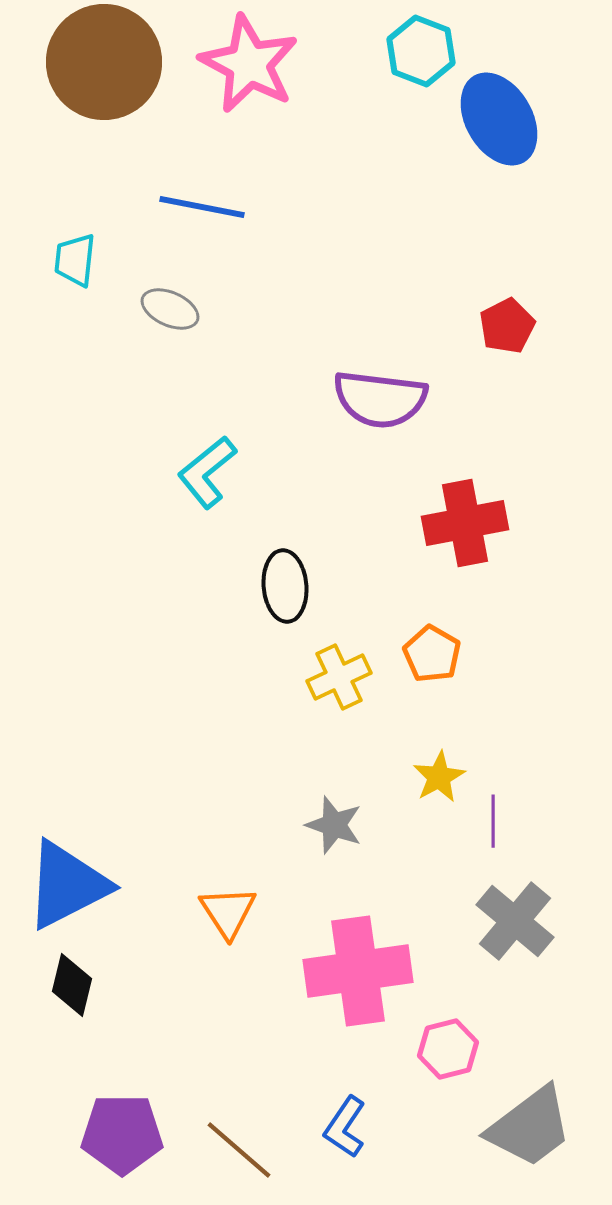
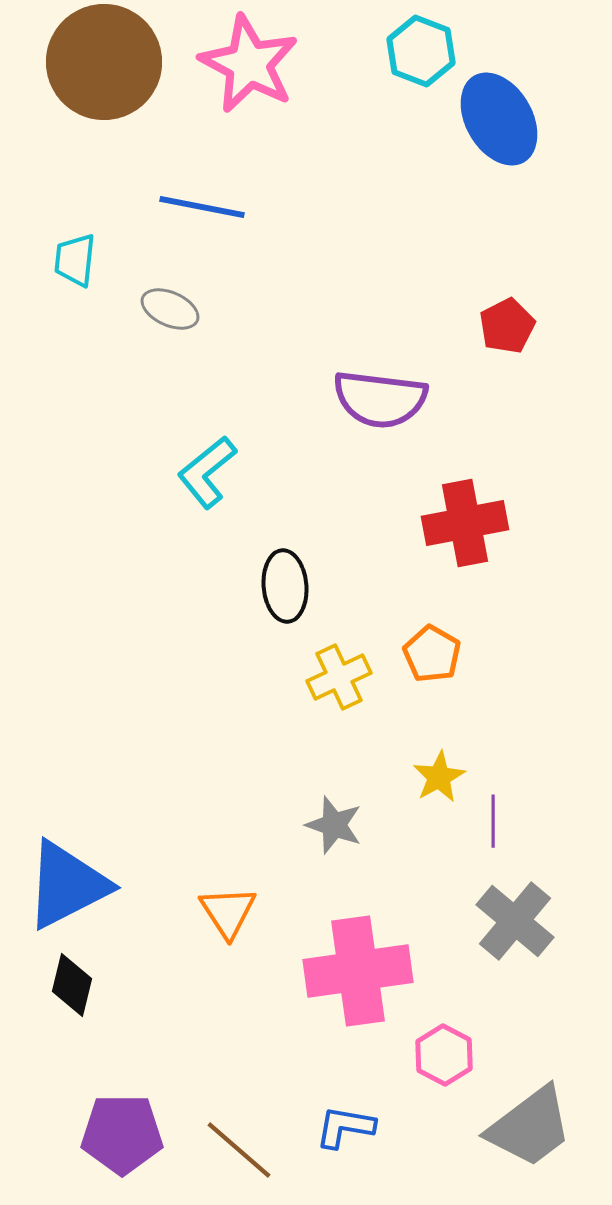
pink hexagon: moved 4 px left, 6 px down; rotated 18 degrees counterclockwise
blue L-shape: rotated 66 degrees clockwise
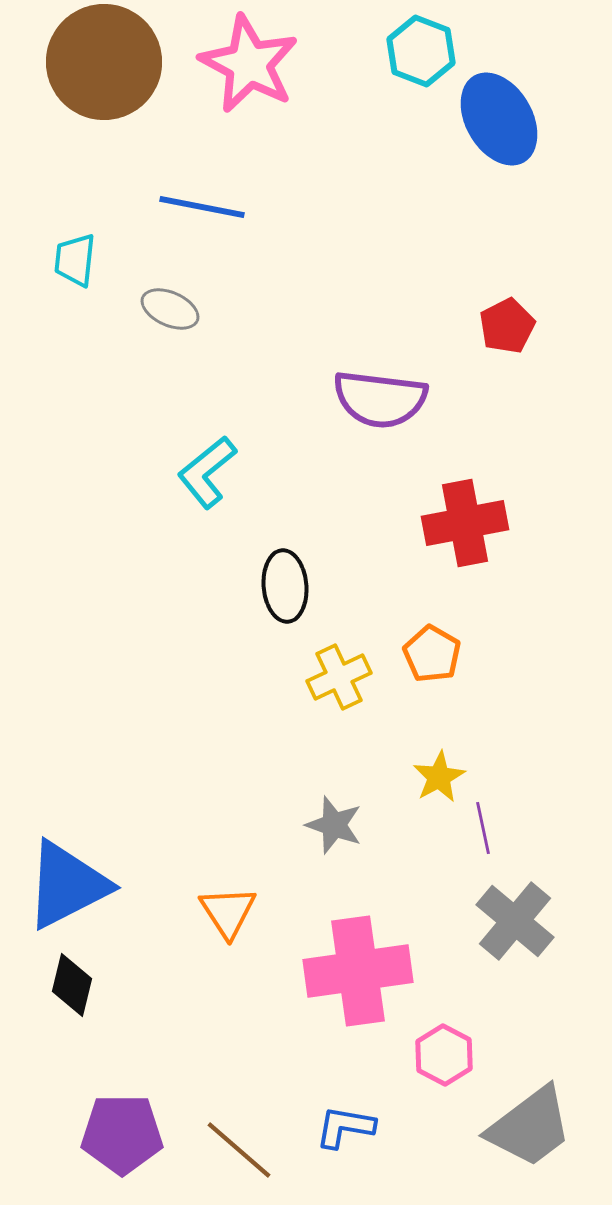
purple line: moved 10 px left, 7 px down; rotated 12 degrees counterclockwise
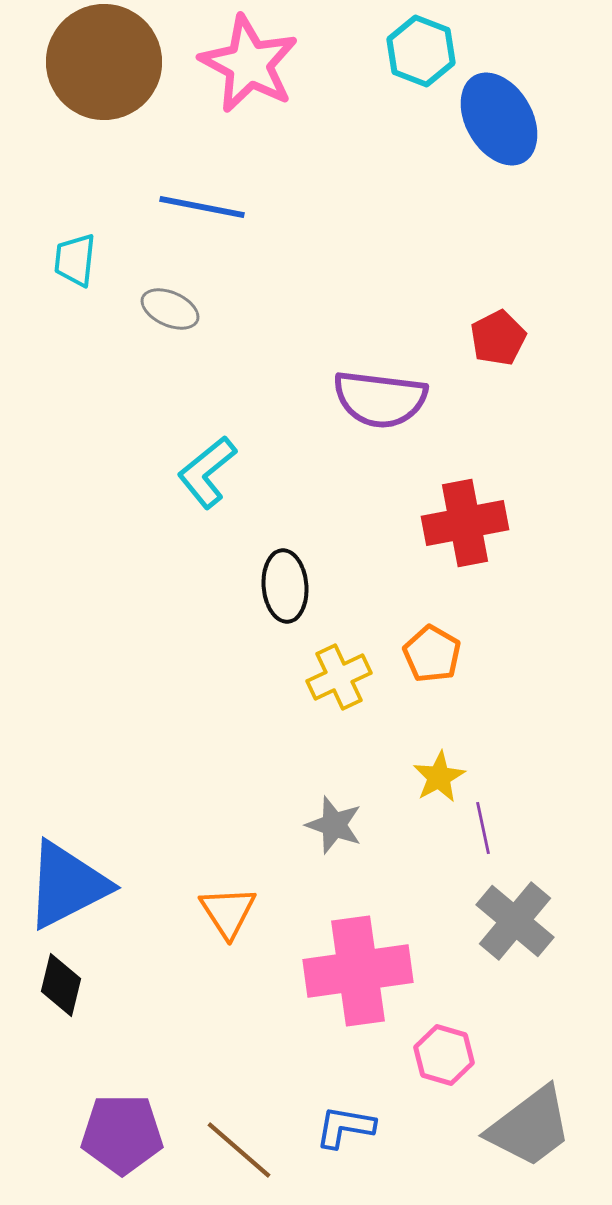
red pentagon: moved 9 px left, 12 px down
black diamond: moved 11 px left
pink hexagon: rotated 12 degrees counterclockwise
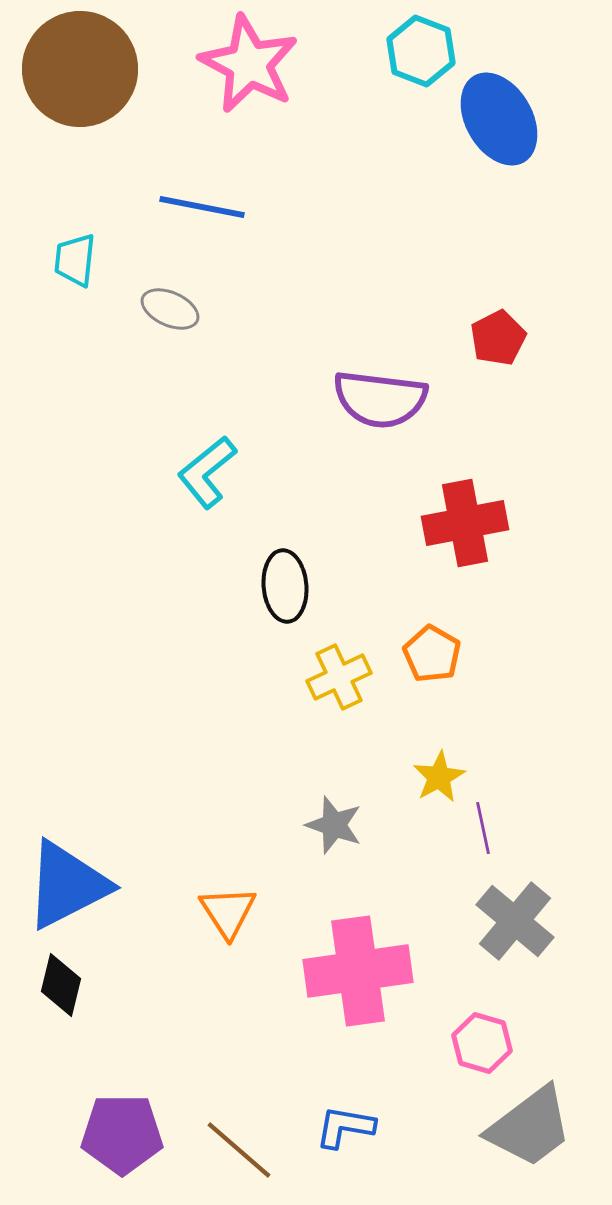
brown circle: moved 24 px left, 7 px down
pink hexagon: moved 38 px right, 12 px up
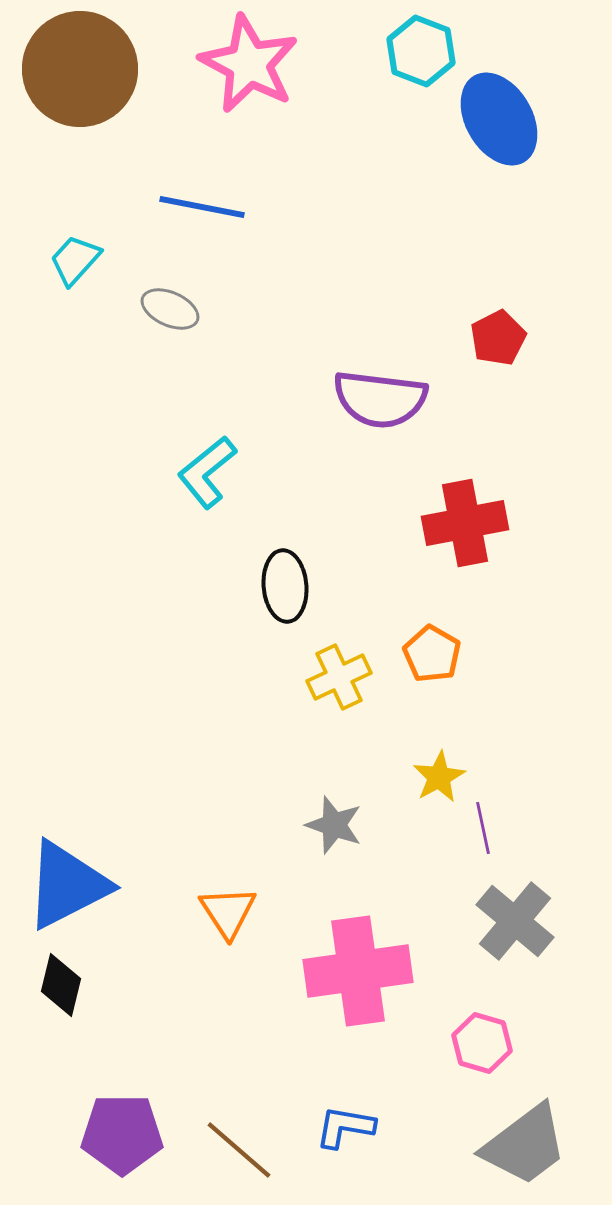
cyan trapezoid: rotated 36 degrees clockwise
gray trapezoid: moved 5 px left, 18 px down
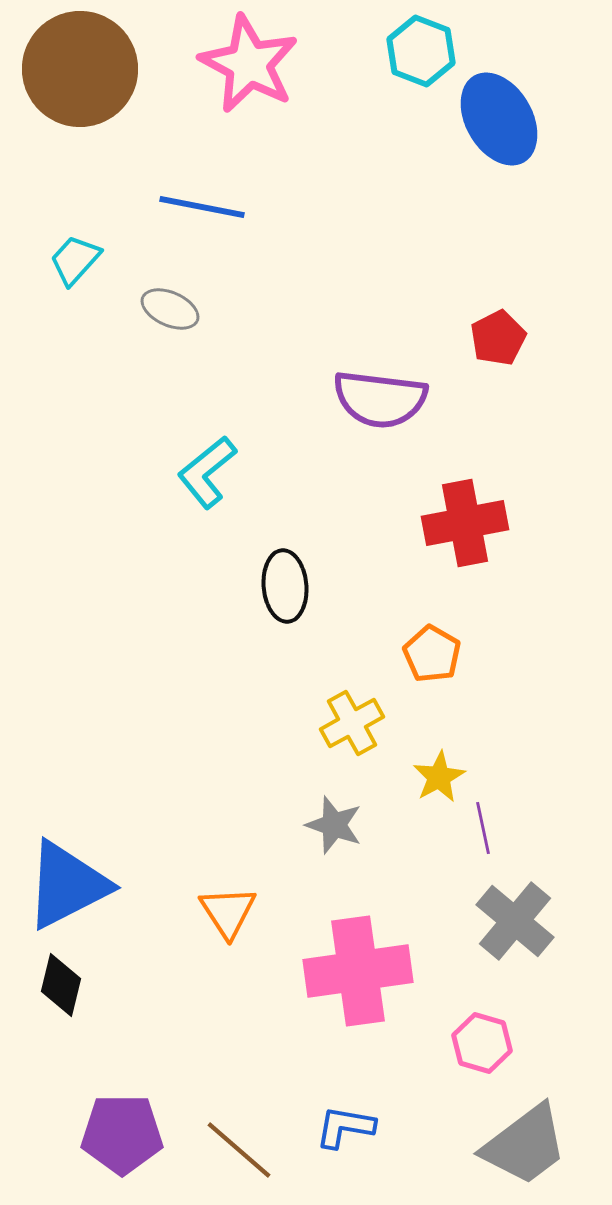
yellow cross: moved 13 px right, 46 px down; rotated 4 degrees counterclockwise
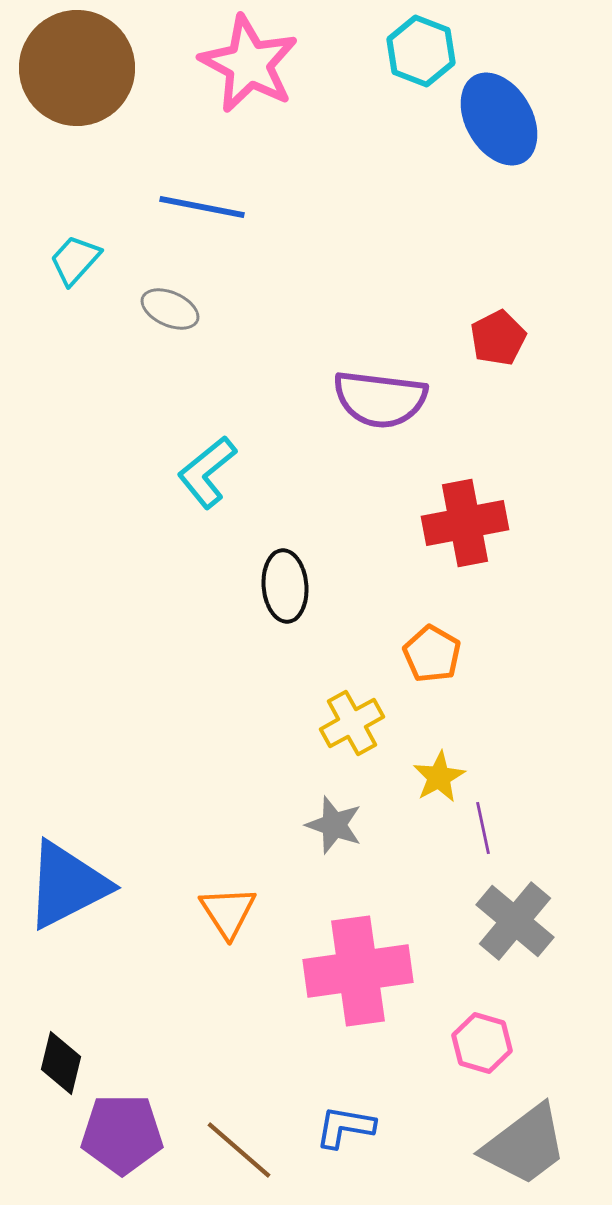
brown circle: moved 3 px left, 1 px up
black diamond: moved 78 px down
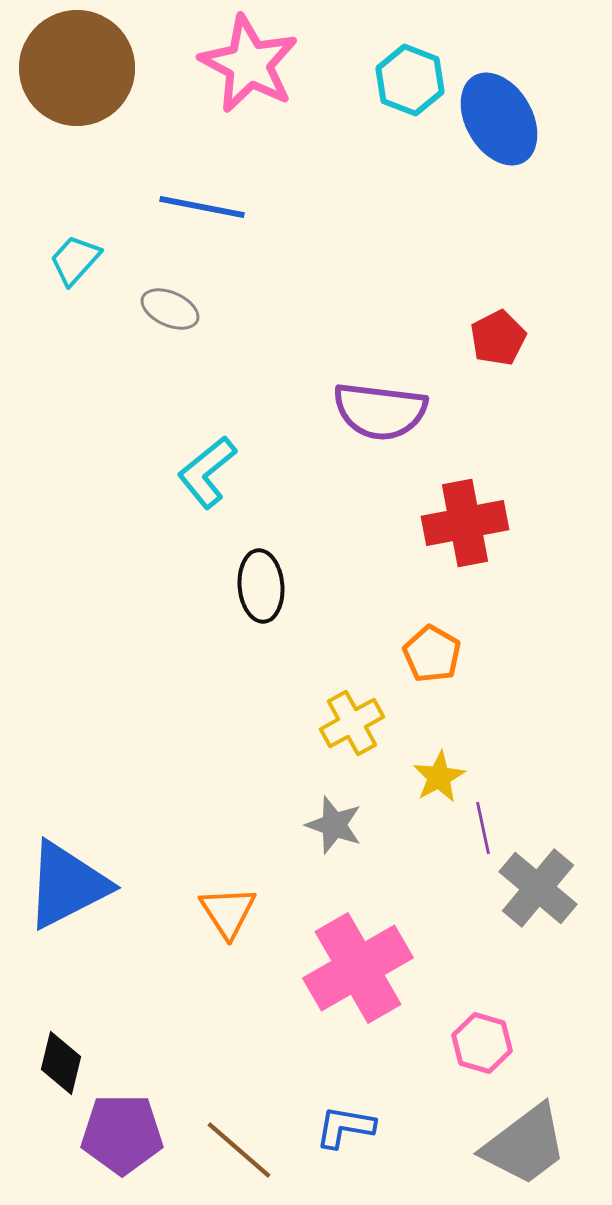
cyan hexagon: moved 11 px left, 29 px down
purple semicircle: moved 12 px down
black ellipse: moved 24 px left
gray cross: moved 23 px right, 33 px up
pink cross: moved 3 px up; rotated 22 degrees counterclockwise
